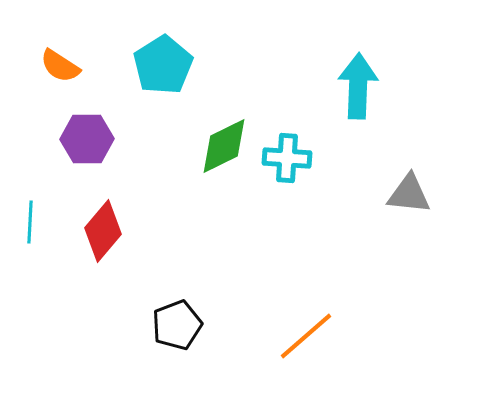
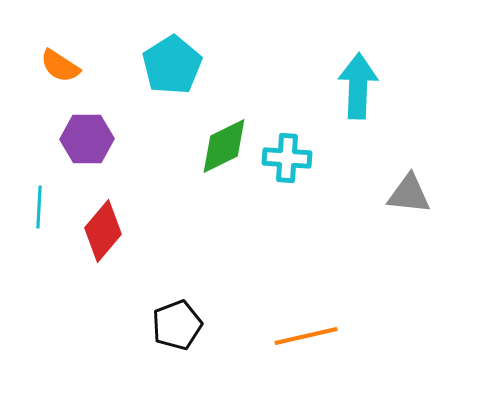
cyan pentagon: moved 9 px right
cyan line: moved 9 px right, 15 px up
orange line: rotated 28 degrees clockwise
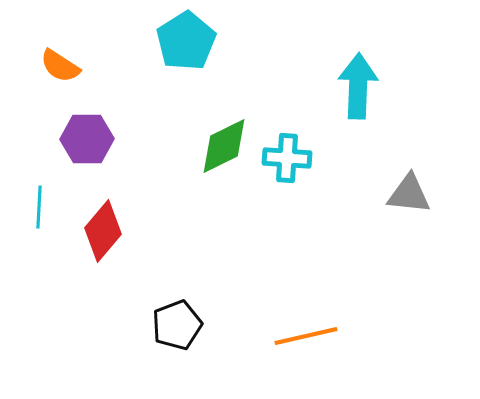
cyan pentagon: moved 14 px right, 24 px up
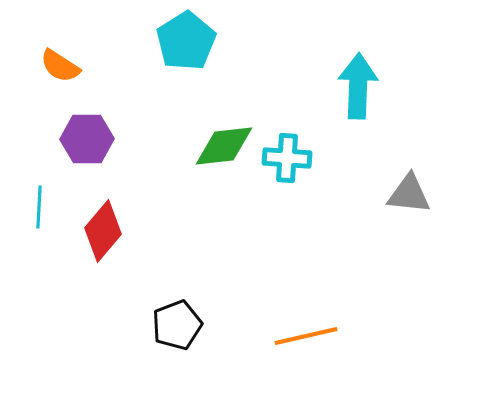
green diamond: rotated 20 degrees clockwise
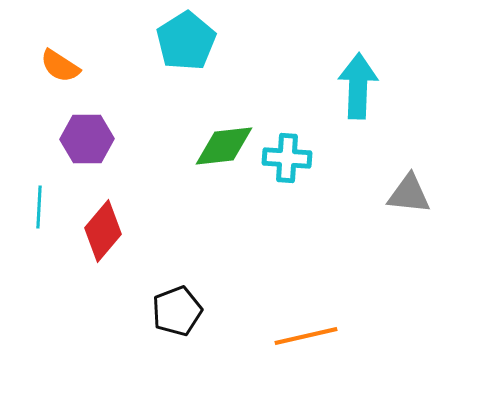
black pentagon: moved 14 px up
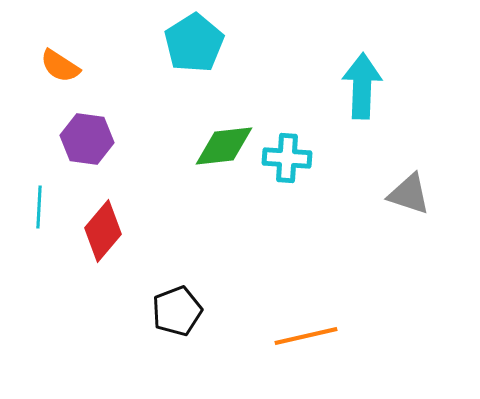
cyan pentagon: moved 8 px right, 2 px down
cyan arrow: moved 4 px right
purple hexagon: rotated 9 degrees clockwise
gray triangle: rotated 12 degrees clockwise
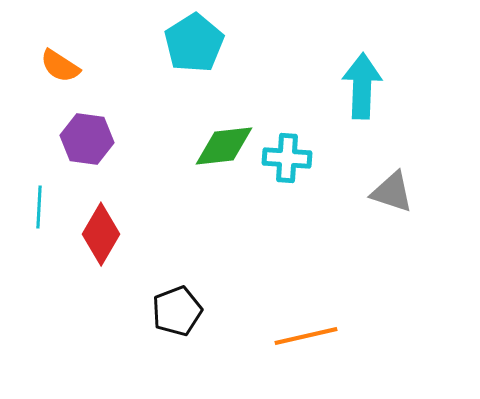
gray triangle: moved 17 px left, 2 px up
red diamond: moved 2 px left, 3 px down; rotated 10 degrees counterclockwise
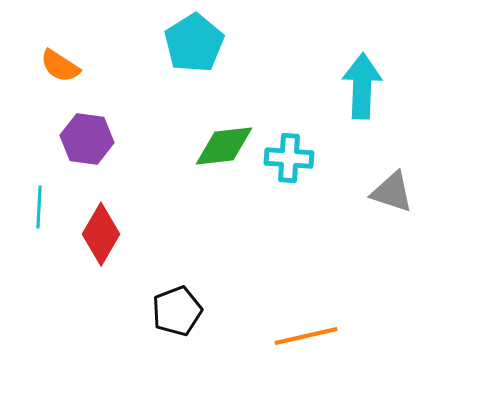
cyan cross: moved 2 px right
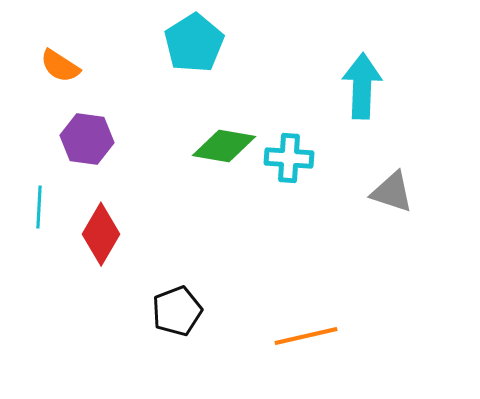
green diamond: rotated 16 degrees clockwise
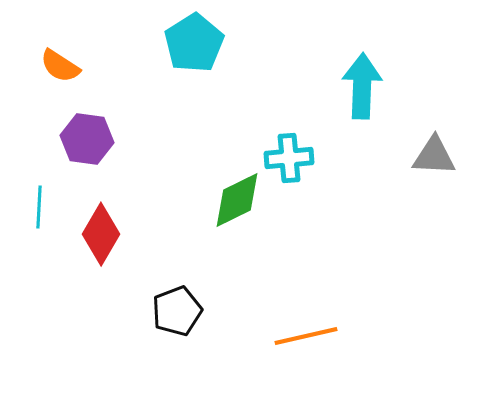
green diamond: moved 13 px right, 54 px down; rotated 36 degrees counterclockwise
cyan cross: rotated 9 degrees counterclockwise
gray triangle: moved 42 px right, 36 px up; rotated 15 degrees counterclockwise
